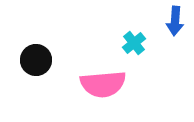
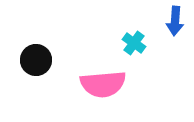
cyan cross: rotated 15 degrees counterclockwise
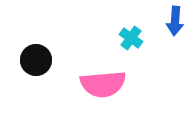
cyan cross: moved 3 px left, 5 px up
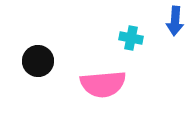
cyan cross: rotated 25 degrees counterclockwise
black circle: moved 2 px right, 1 px down
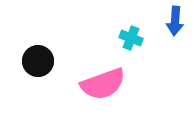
cyan cross: rotated 10 degrees clockwise
pink semicircle: rotated 15 degrees counterclockwise
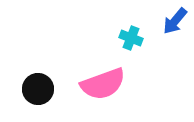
blue arrow: rotated 36 degrees clockwise
black circle: moved 28 px down
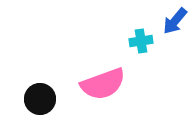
cyan cross: moved 10 px right, 3 px down; rotated 30 degrees counterclockwise
black circle: moved 2 px right, 10 px down
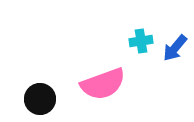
blue arrow: moved 27 px down
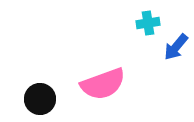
cyan cross: moved 7 px right, 18 px up
blue arrow: moved 1 px right, 1 px up
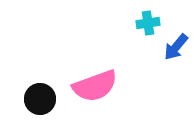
pink semicircle: moved 8 px left, 2 px down
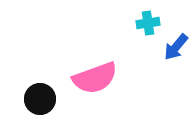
pink semicircle: moved 8 px up
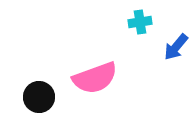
cyan cross: moved 8 px left, 1 px up
black circle: moved 1 px left, 2 px up
